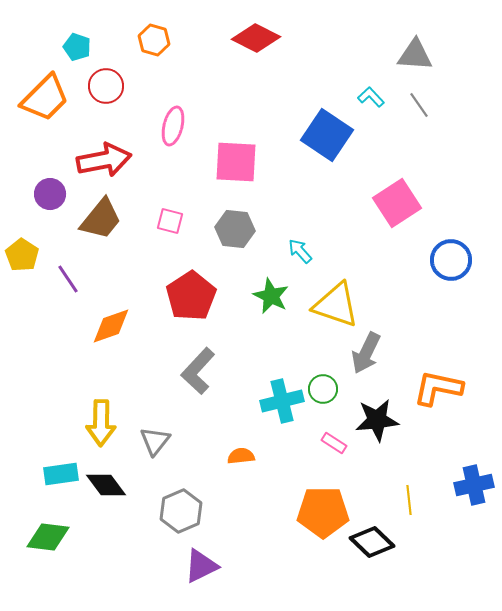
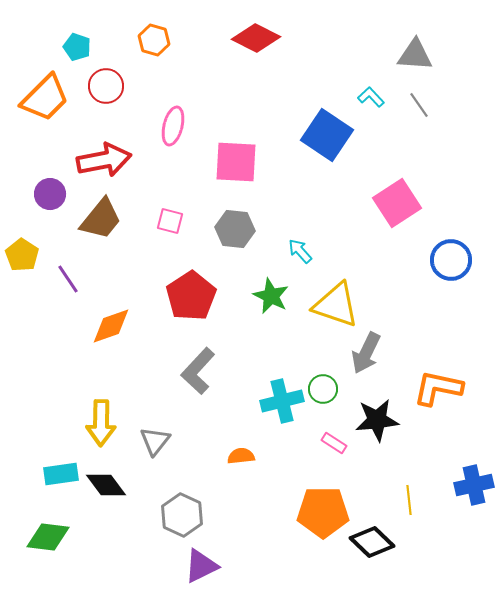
gray hexagon at (181, 511): moved 1 px right, 4 px down; rotated 12 degrees counterclockwise
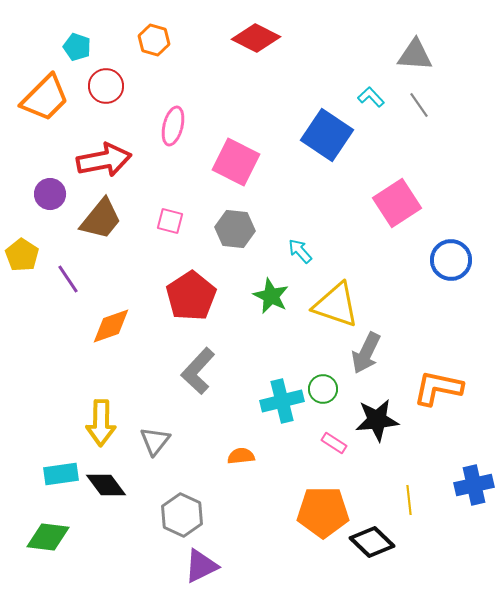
pink square at (236, 162): rotated 24 degrees clockwise
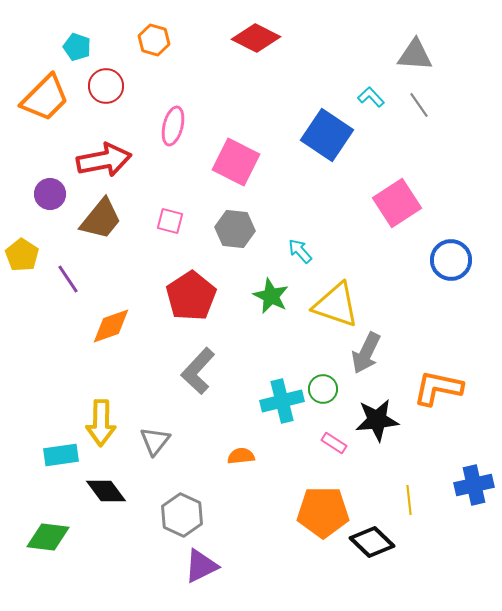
cyan rectangle at (61, 474): moved 19 px up
black diamond at (106, 485): moved 6 px down
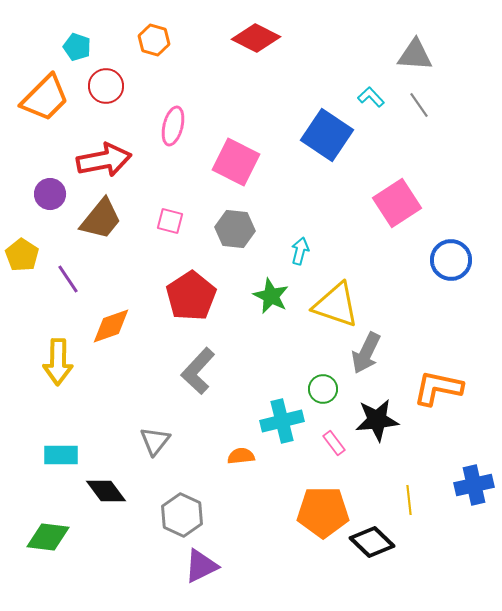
cyan arrow at (300, 251): rotated 56 degrees clockwise
cyan cross at (282, 401): moved 20 px down
yellow arrow at (101, 423): moved 43 px left, 61 px up
pink rectangle at (334, 443): rotated 20 degrees clockwise
cyan rectangle at (61, 455): rotated 8 degrees clockwise
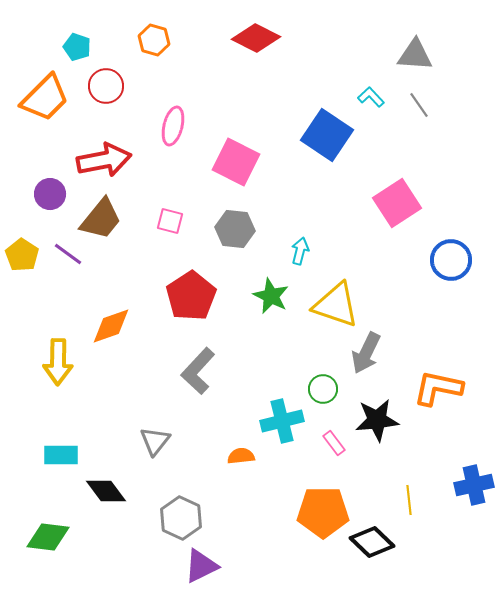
purple line at (68, 279): moved 25 px up; rotated 20 degrees counterclockwise
gray hexagon at (182, 515): moved 1 px left, 3 px down
